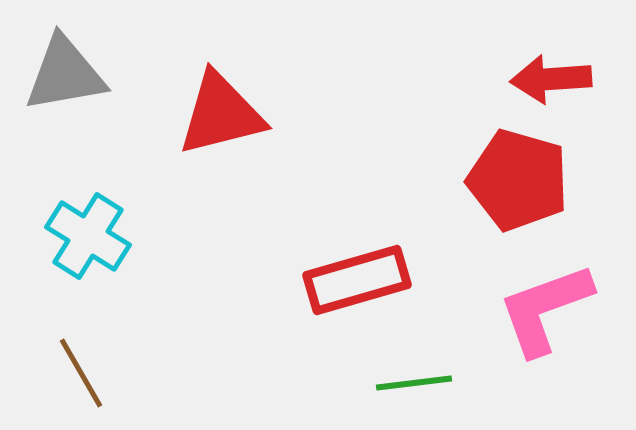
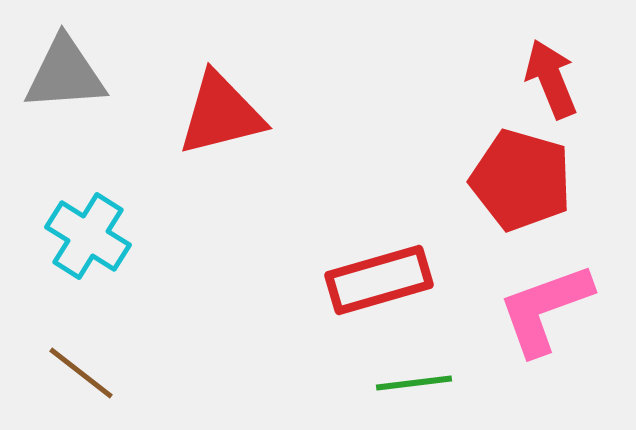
gray triangle: rotated 6 degrees clockwise
red arrow: rotated 72 degrees clockwise
red pentagon: moved 3 px right
red rectangle: moved 22 px right
brown line: rotated 22 degrees counterclockwise
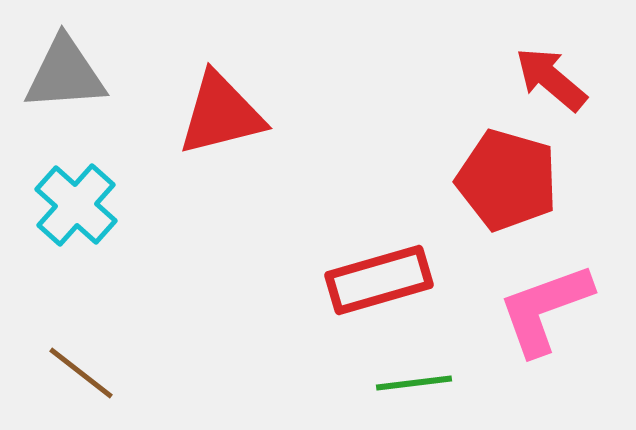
red arrow: rotated 28 degrees counterclockwise
red pentagon: moved 14 px left
cyan cross: moved 12 px left, 31 px up; rotated 10 degrees clockwise
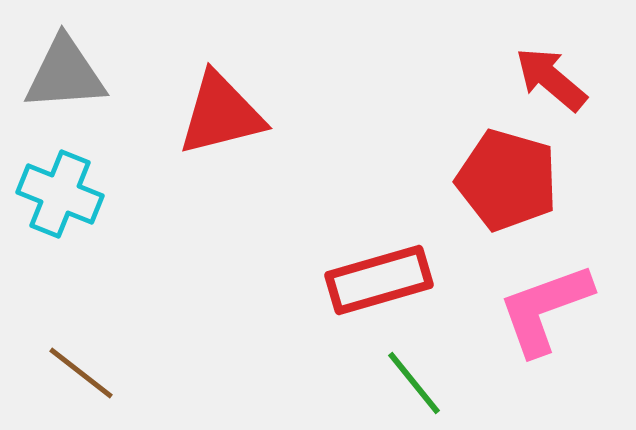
cyan cross: moved 16 px left, 11 px up; rotated 20 degrees counterclockwise
green line: rotated 58 degrees clockwise
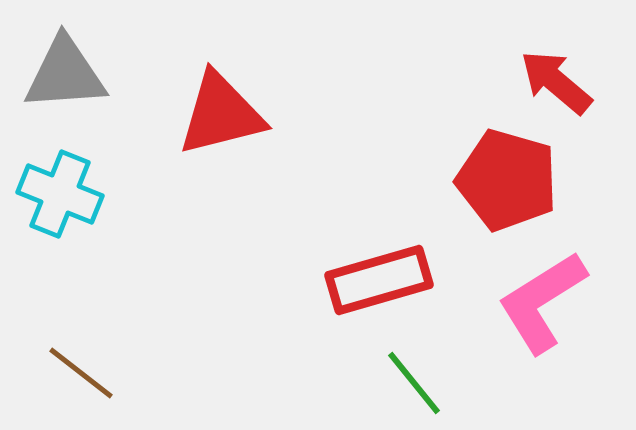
red arrow: moved 5 px right, 3 px down
pink L-shape: moved 3 px left, 7 px up; rotated 12 degrees counterclockwise
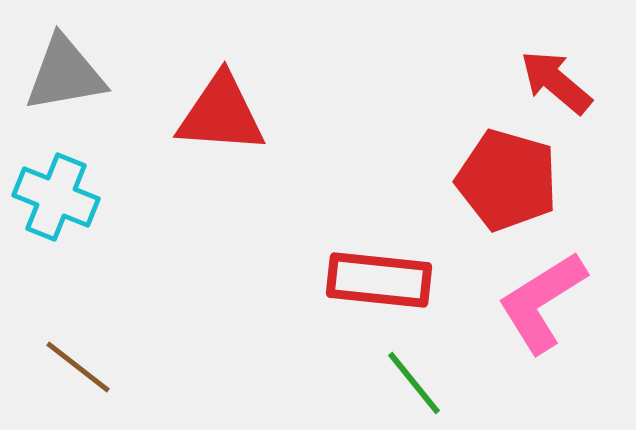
gray triangle: rotated 6 degrees counterclockwise
red triangle: rotated 18 degrees clockwise
cyan cross: moved 4 px left, 3 px down
red rectangle: rotated 22 degrees clockwise
brown line: moved 3 px left, 6 px up
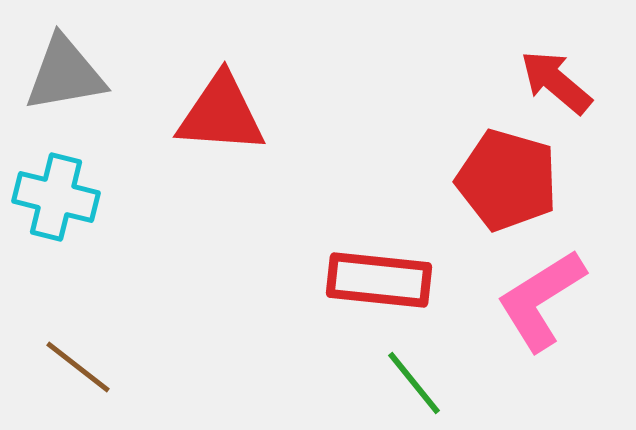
cyan cross: rotated 8 degrees counterclockwise
pink L-shape: moved 1 px left, 2 px up
